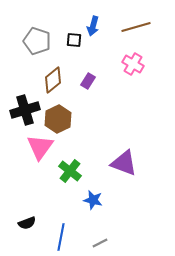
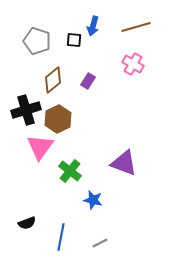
black cross: moved 1 px right
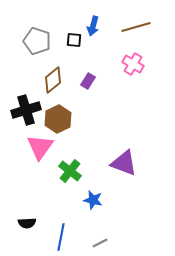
black semicircle: rotated 18 degrees clockwise
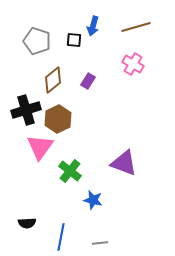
gray line: rotated 21 degrees clockwise
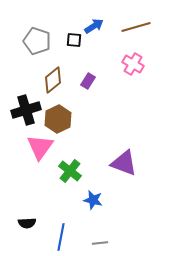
blue arrow: moved 1 px right; rotated 138 degrees counterclockwise
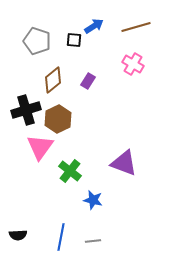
black semicircle: moved 9 px left, 12 px down
gray line: moved 7 px left, 2 px up
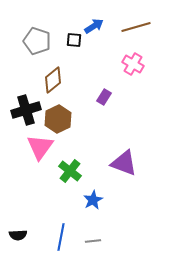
purple rectangle: moved 16 px right, 16 px down
blue star: rotated 30 degrees clockwise
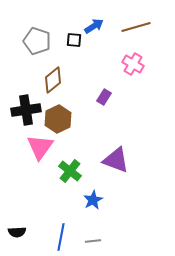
black cross: rotated 8 degrees clockwise
purple triangle: moved 8 px left, 3 px up
black semicircle: moved 1 px left, 3 px up
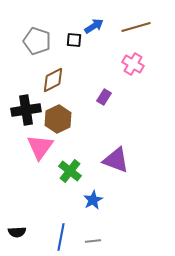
brown diamond: rotated 12 degrees clockwise
